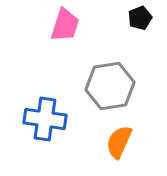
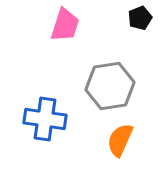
orange semicircle: moved 1 px right, 2 px up
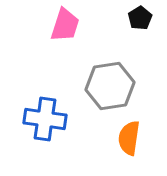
black pentagon: rotated 10 degrees counterclockwise
orange semicircle: moved 9 px right, 2 px up; rotated 16 degrees counterclockwise
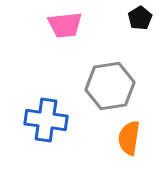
pink trapezoid: rotated 66 degrees clockwise
blue cross: moved 1 px right, 1 px down
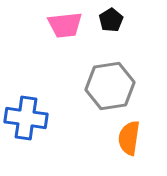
black pentagon: moved 29 px left, 2 px down
blue cross: moved 20 px left, 2 px up
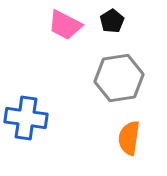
black pentagon: moved 1 px right, 1 px down
pink trapezoid: rotated 33 degrees clockwise
gray hexagon: moved 9 px right, 8 px up
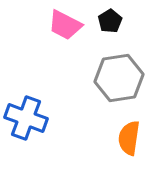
black pentagon: moved 2 px left
blue cross: rotated 12 degrees clockwise
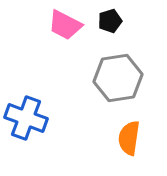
black pentagon: rotated 15 degrees clockwise
gray hexagon: moved 1 px left
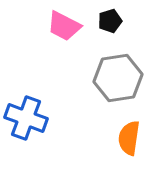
pink trapezoid: moved 1 px left, 1 px down
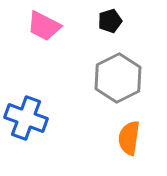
pink trapezoid: moved 20 px left
gray hexagon: rotated 18 degrees counterclockwise
